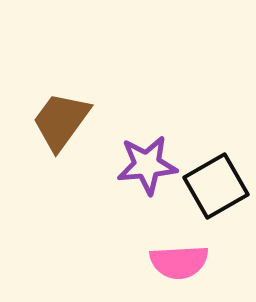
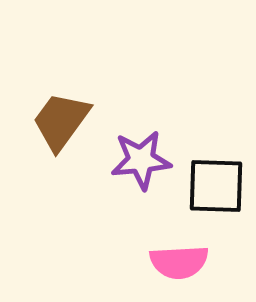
purple star: moved 6 px left, 5 px up
black square: rotated 32 degrees clockwise
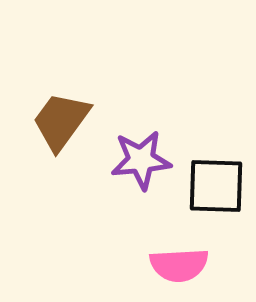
pink semicircle: moved 3 px down
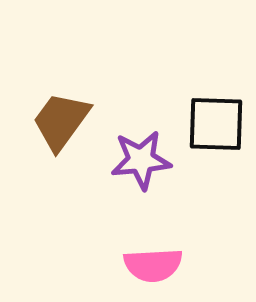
black square: moved 62 px up
pink semicircle: moved 26 px left
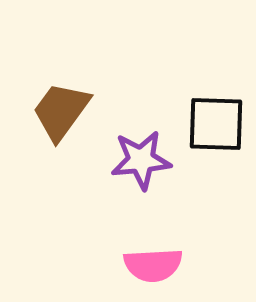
brown trapezoid: moved 10 px up
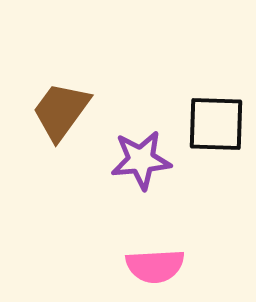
pink semicircle: moved 2 px right, 1 px down
